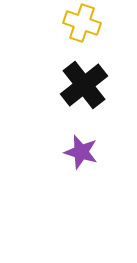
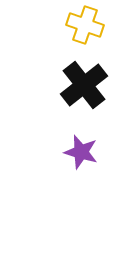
yellow cross: moved 3 px right, 2 px down
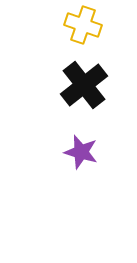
yellow cross: moved 2 px left
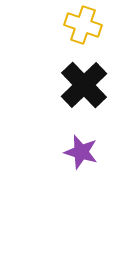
black cross: rotated 6 degrees counterclockwise
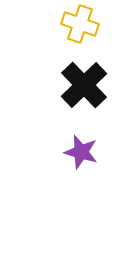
yellow cross: moved 3 px left, 1 px up
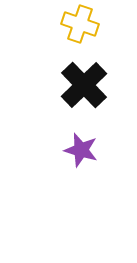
purple star: moved 2 px up
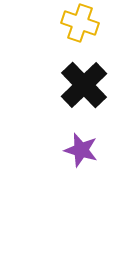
yellow cross: moved 1 px up
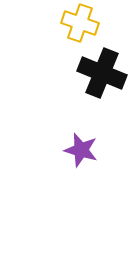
black cross: moved 18 px right, 12 px up; rotated 24 degrees counterclockwise
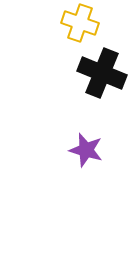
purple star: moved 5 px right
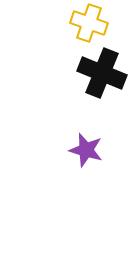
yellow cross: moved 9 px right
